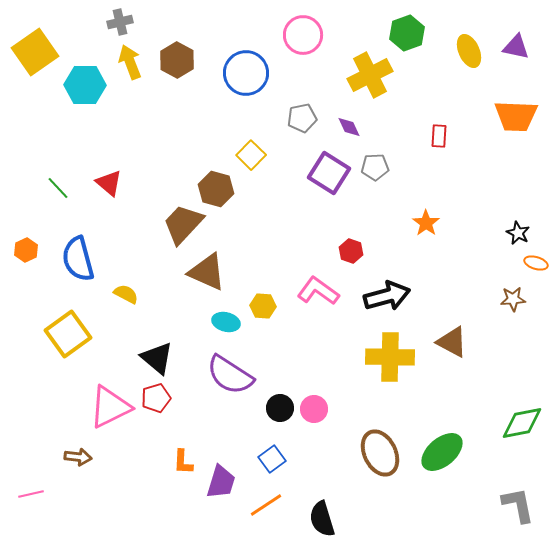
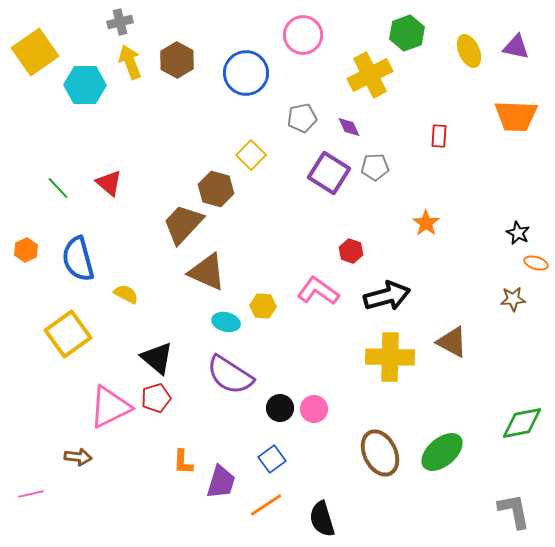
gray L-shape at (518, 505): moved 4 px left, 6 px down
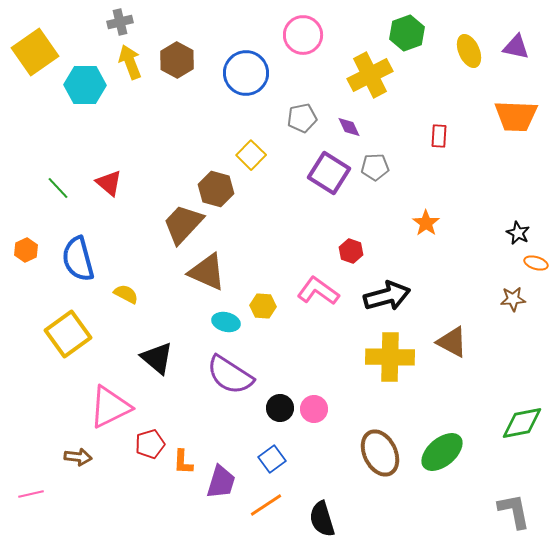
red pentagon at (156, 398): moved 6 px left, 46 px down
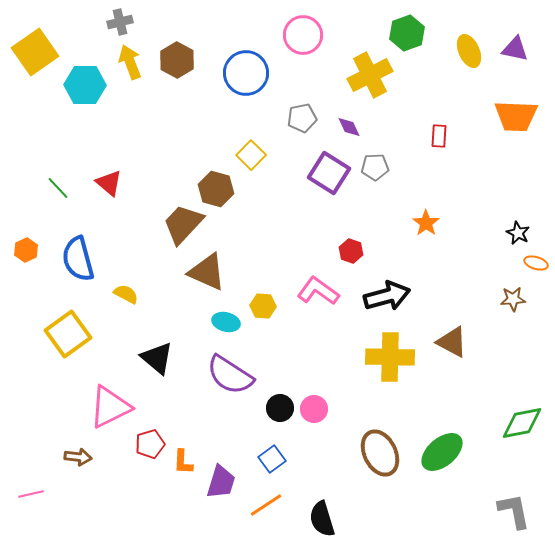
purple triangle at (516, 47): moved 1 px left, 2 px down
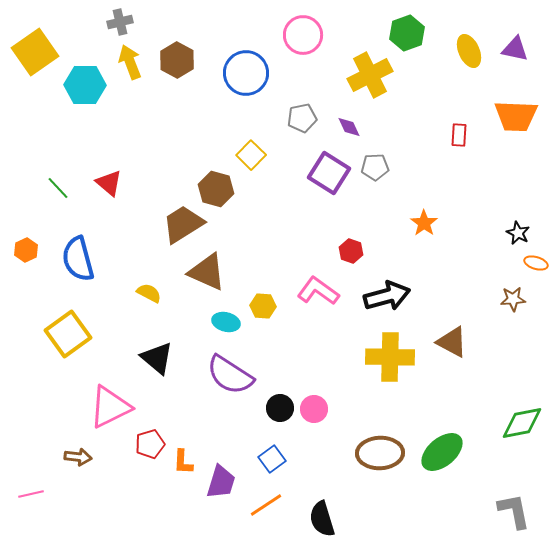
red rectangle at (439, 136): moved 20 px right, 1 px up
orange star at (426, 223): moved 2 px left
brown trapezoid at (183, 224): rotated 15 degrees clockwise
yellow semicircle at (126, 294): moved 23 px right, 1 px up
brown ellipse at (380, 453): rotated 66 degrees counterclockwise
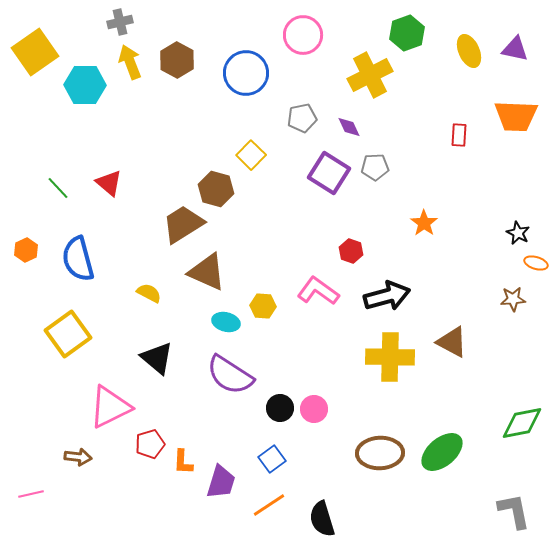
orange line at (266, 505): moved 3 px right
